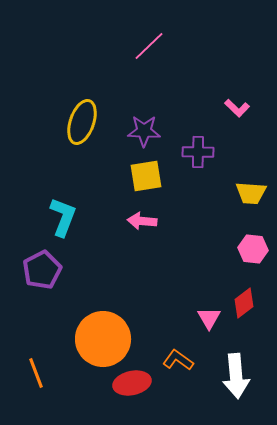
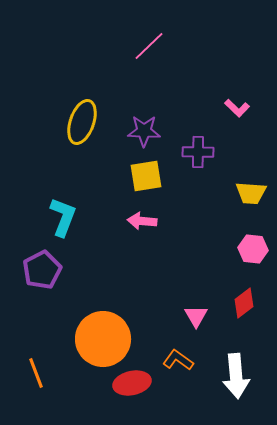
pink triangle: moved 13 px left, 2 px up
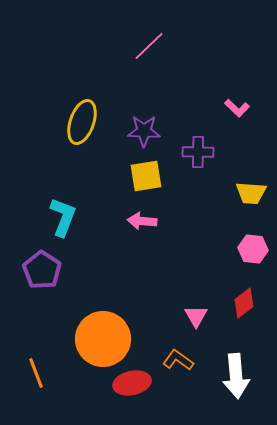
purple pentagon: rotated 12 degrees counterclockwise
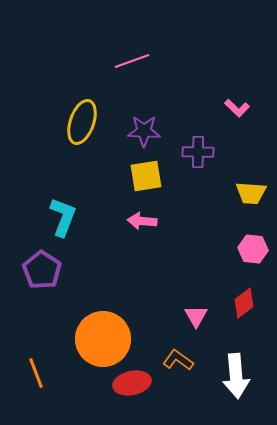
pink line: moved 17 px left, 15 px down; rotated 24 degrees clockwise
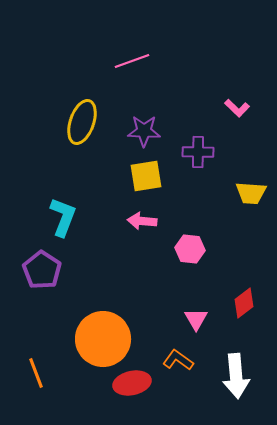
pink hexagon: moved 63 px left
pink triangle: moved 3 px down
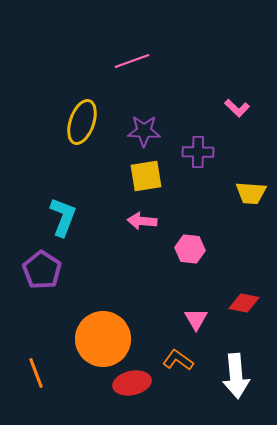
red diamond: rotated 48 degrees clockwise
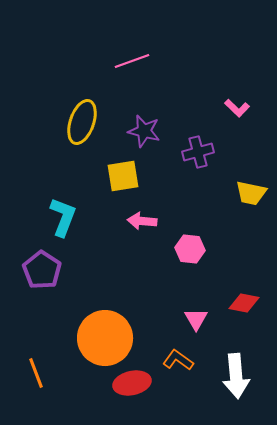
purple star: rotated 12 degrees clockwise
purple cross: rotated 16 degrees counterclockwise
yellow square: moved 23 px left
yellow trapezoid: rotated 8 degrees clockwise
orange circle: moved 2 px right, 1 px up
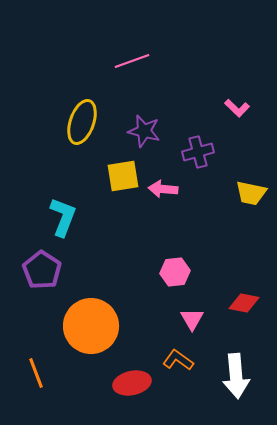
pink arrow: moved 21 px right, 32 px up
pink hexagon: moved 15 px left, 23 px down; rotated 12 degrees counterclockwise
pink triangle: moved 4 px left
orange circle: moved 14 px left, 12 px up
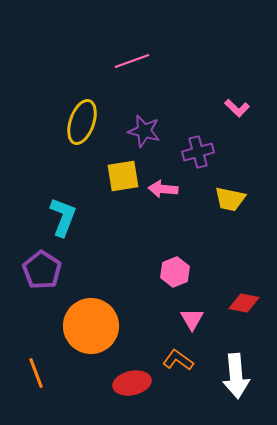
yellow trapezoid: moved 21 px left, 6 px down
pink hexagon: rotated 16 degrees counterclockwise
